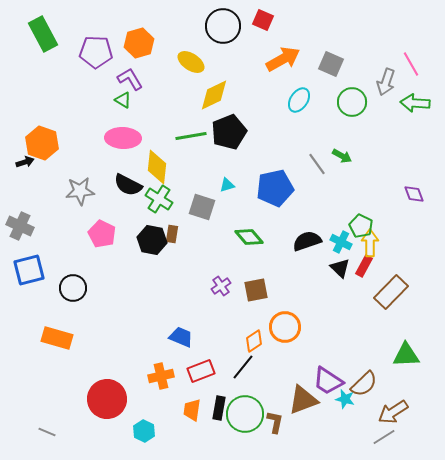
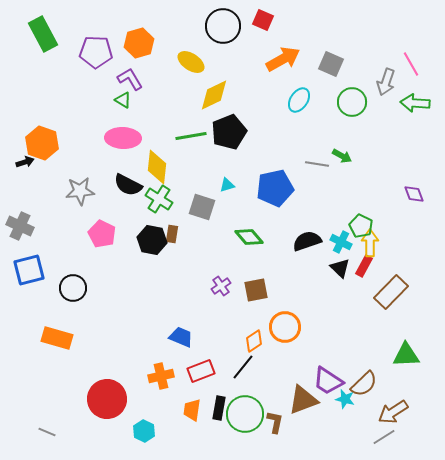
gray line at (317, 164): rotated 45 degrees counterclockwise
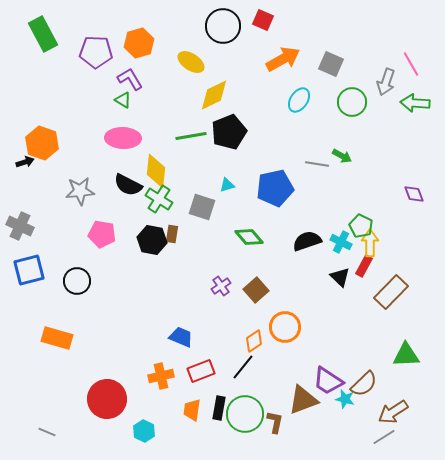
yellow diamond at (157, 167): moved 1 px left, 4 px down
pink pentagon at (102, 234): rotated 16 degrees counterclockwise
black triangle at (340, 268): moved 9 px down
black circle at (73, 288): moved 4 px right, 7 px up
brown square at (256, 290): rotated 30 degrees counterclockwise
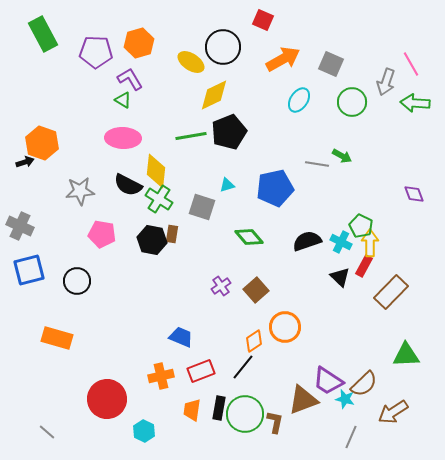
black circle at (223, 26): moved 21 px down
gray line at (47, 432): rotated 18 degrees clockwise
gray line at (384, 437): moved 33 px left; rotated 35 degrees counterclockwise
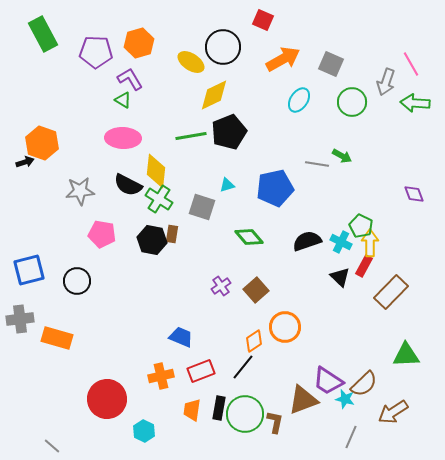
gray cross at (20, 226): moved 93 px down; rotated 32 degrees counterclockwise
gray line at (47, 432): moved 5 px right, 14 px down
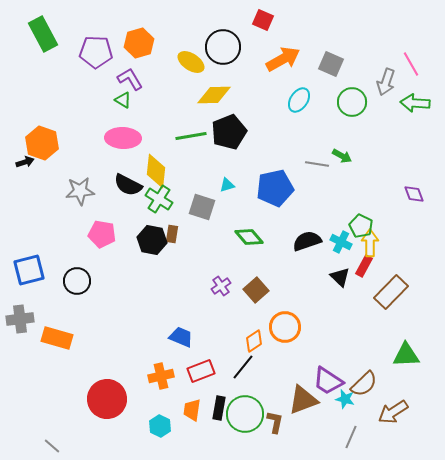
yellow diamond at (214, 95): rotated 24 degrees clockwise
cyan hexagon at (144, 431): moved 16 px right, 5 px up
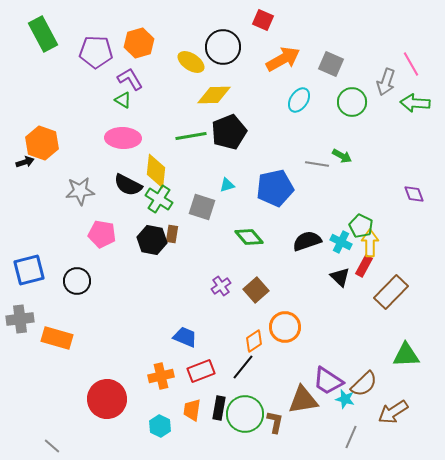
blue trapezoid at (181, 337): moved 4 px right
brown triangle at (303, 400): rotated 12 degrees clockwise
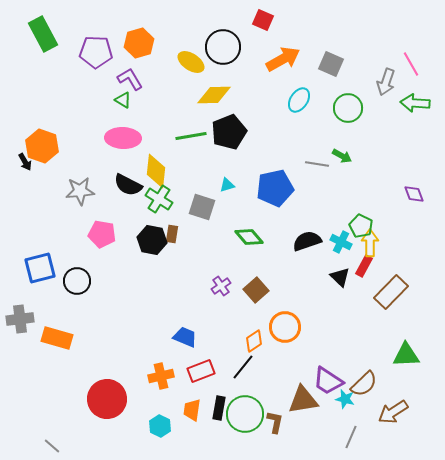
green circle at (352, 102): moved 4 px left, 6 px down
orange hexagon at (42, 143): moved 3 px down
black arrow at (25, 162): rotated 78 degrees clockwise
blue square at (29, 270): moved 11 px right, 2 px up
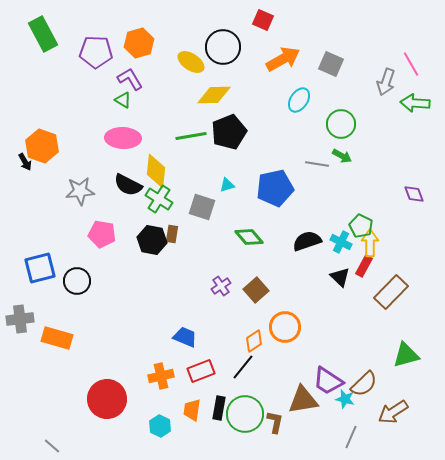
green circle at (348, 108): moved 7 px left, 16 px down
green triangle at (406, 355): rotated 12 degrees counterclockwise
